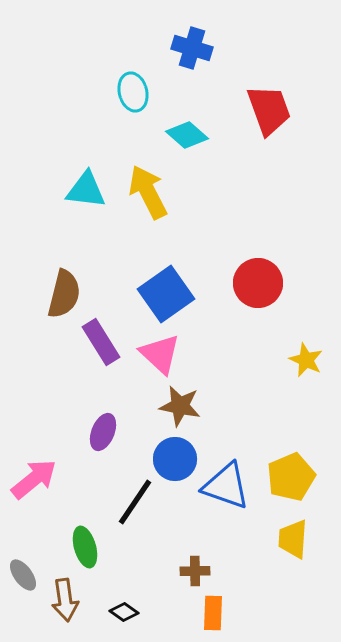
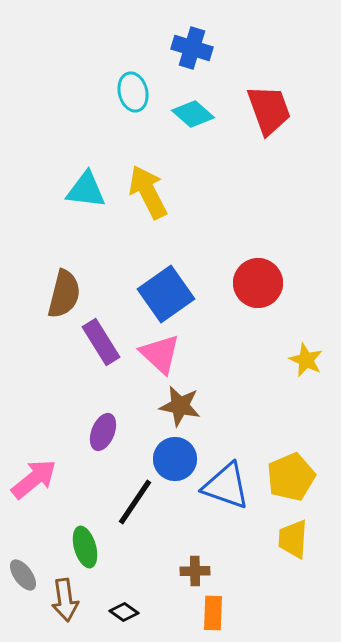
cyan diamond: moved 6 px right, 21 px up
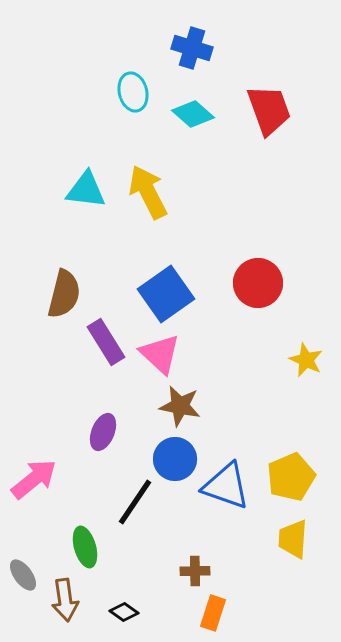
purple rectangle: moved 5 px right
orange rectangle: rotated 16 degrees clockwise
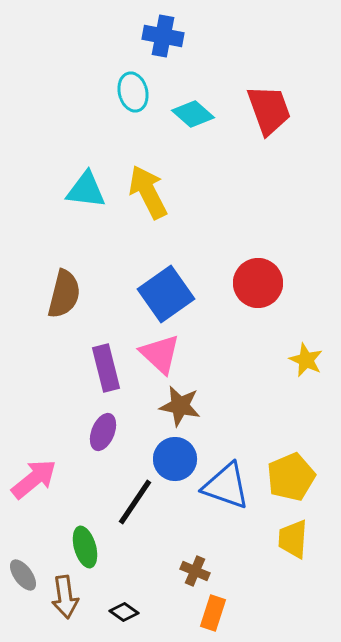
blue cross: moved 29 px left, 12 px up; rotated 6 degrees counterclockwise
purple rectangle: moved 26 px down; rotated 18 degrees clockwise
brown cross: rotated 24 degrees clockwise
brown arrow: moved 3 px up
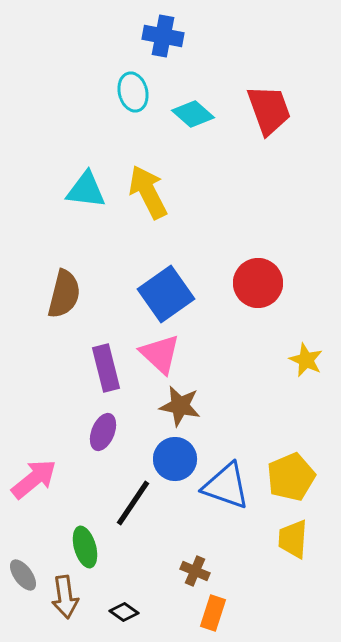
black line: moved 2 px left, 1 px down
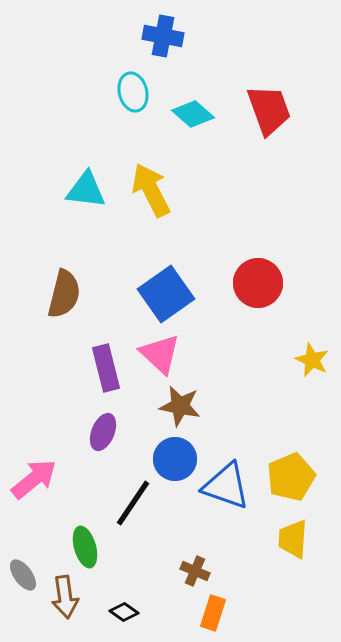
yellow arrow: moved 3 px right, 2 px up
yellow star: moved 6 px right
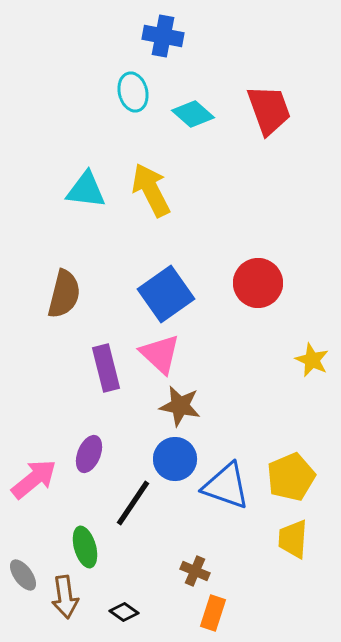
purple ellipse: moved 14 px left, 22 px down
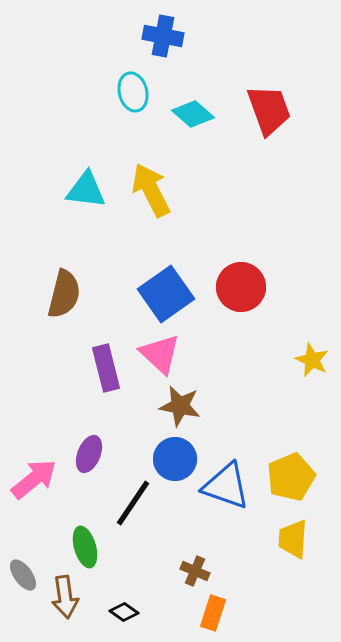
red circle: moved 17 px left, 4 px down
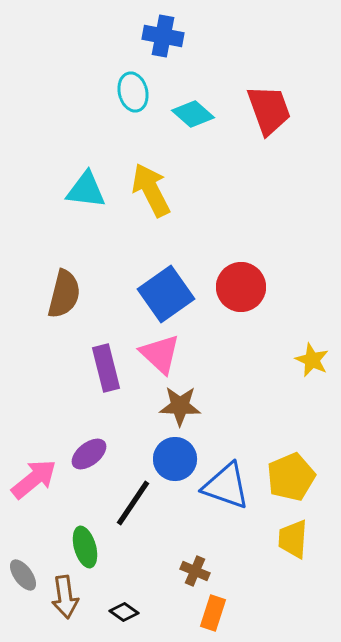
brown star: rotated 9 degrees counterclockwise
purple ellipse: rotated 30 degrees clockwise
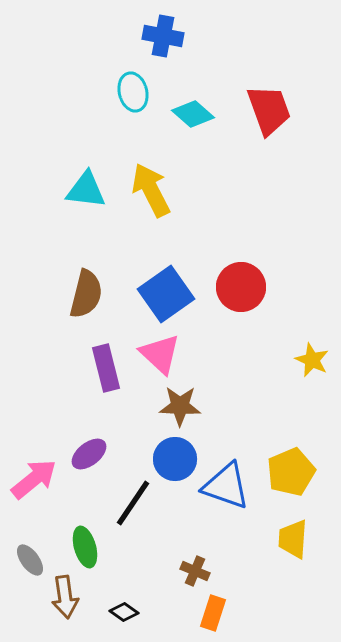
brown semicircle: moved 22 px right
yellow pentagon: moved 5 px up
gray ellipse: moved 7 px right, 15 px up
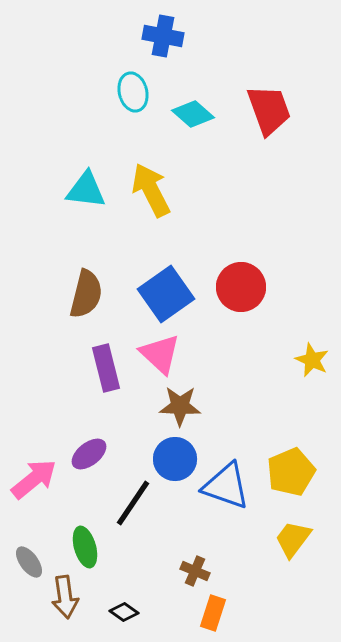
yellow trapezoid: rotated 33 degrees clockwise
gray ellipse: moved 1 px left, 2 px down
